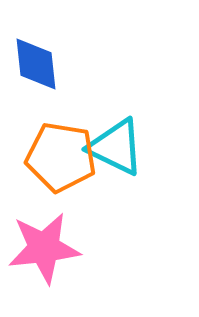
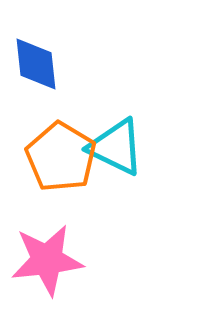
orange pentagon: rotated 22 degrees clockwise
pink star: moved 3 px right, 12 px down
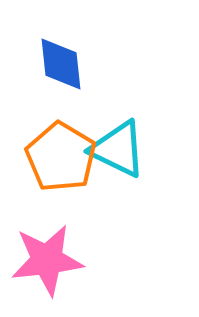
blue diamond: moved 25 px right
cyan triangle: moved 2 px right, 2 px down
